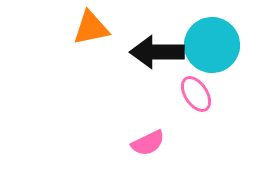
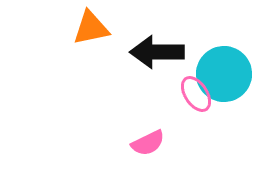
cyan circle: moved 12 px right, 29 px down
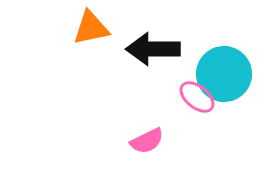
black arrow: moved 4 px left, 3 px up
pink ellipse: moved 1 px right, 3 px down; rotated 18 degrees counterclockwise
pink semicircle: moved 1 px left, 2 px up
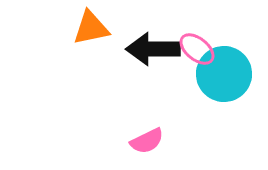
pink ellipse: moved 48 px up
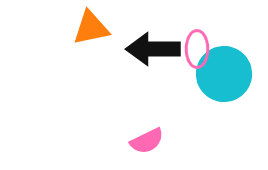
pink ellipse: rotated 51 degrees clockwise
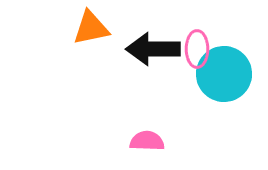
pink semicircle: rotated 152 degrees counterclockwise
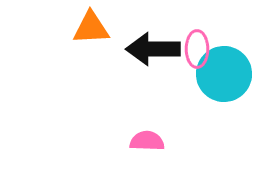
orange triangle: rotated 9 degrees clockwise
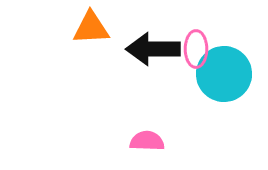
pink ellipse: moved 1 px left
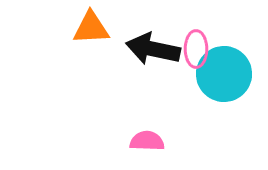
black arrow: rotated 12 degrees clockwise
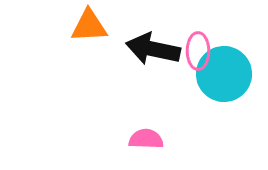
orange triangle: moved 2 px left, 2 px up
pink ellipse: moved 2 px right, 2 px down
pink semicircle: moved 1 px left, 2 px up
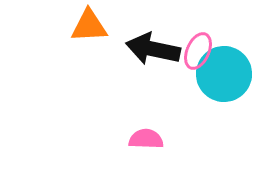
pink ellipse: rotated 24 degrees clockwise
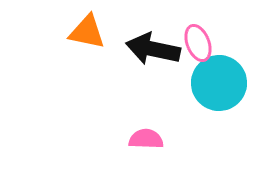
orange triangle: moved 2 px left, 6 px down; rotated 15 degrees clockwise
pink ellipse: moved 8 px up; rotated 45 degrees counterclockwise
cyan circle: moved 5 px left, 9 px down
